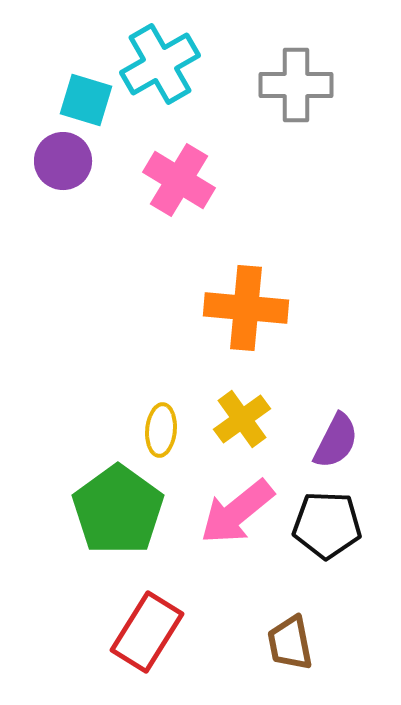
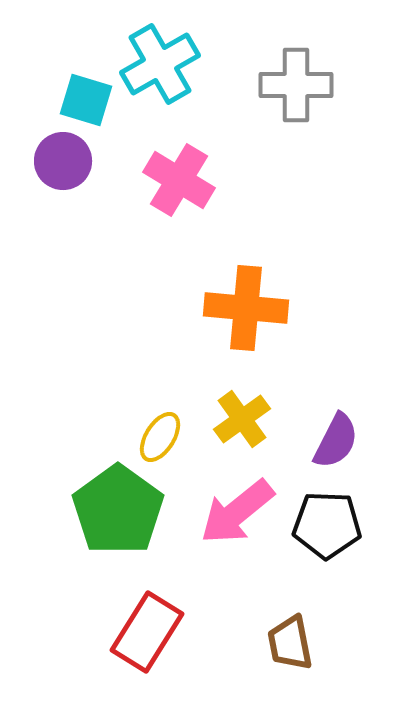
yellow ellipse: moved 1 px left, 7 px down; rotated 27 degrees clockwise
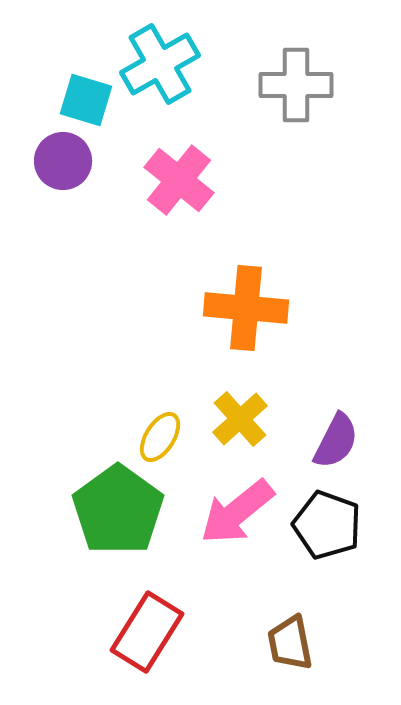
pink cross: rotated 8 degrees clockwise
yellow cross: moved 2 px left; rotated 6 degrees counterclockwise
black pentagon: rotated 18 degrees clockwise
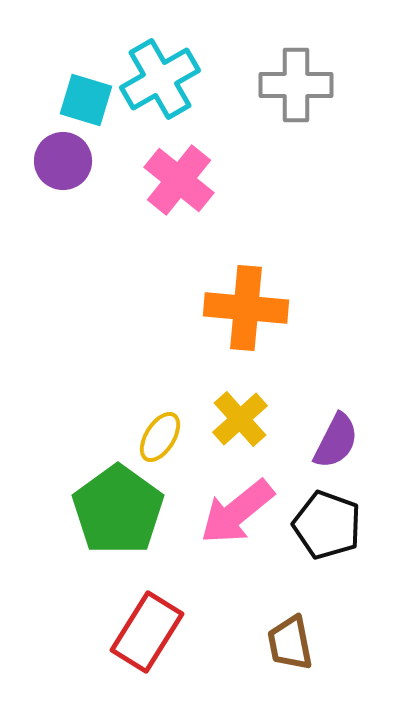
cyan cross: moved 15 px down
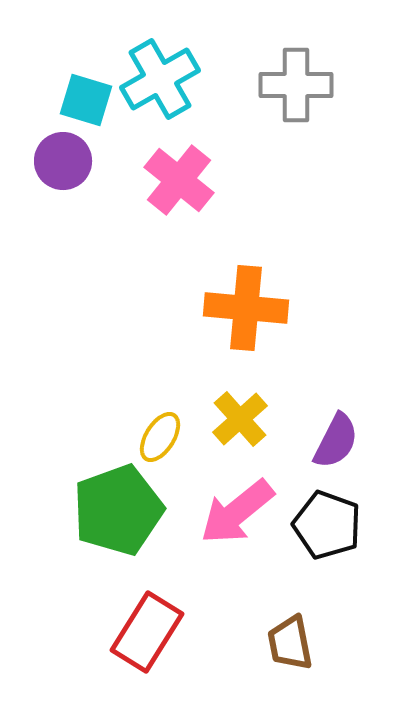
green pentagon: rotated 16 degrees clockwise
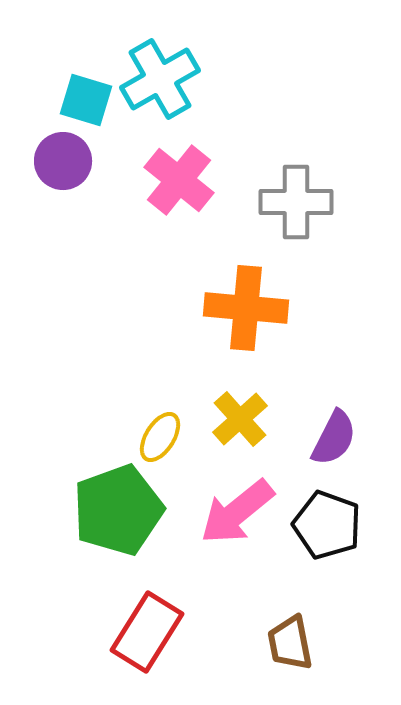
gray cross: moved 117 px down
purple semicircle: moved 2 px left, 3 px up
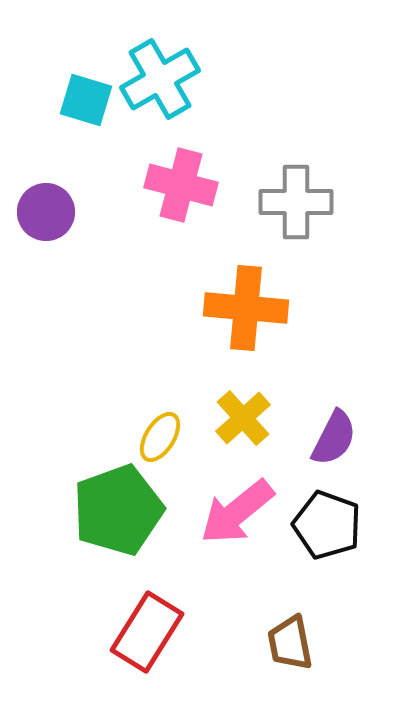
purple circle: moved 17 px left, 51 px down
pink cross: moved 2 px right, 5 px down; rotated 24 degrees counterclockwise
yellow cross: moved 3 px right, 1 px up
